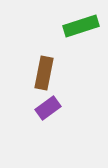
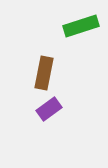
purple rectangle: moved 1 px right, 1 px down
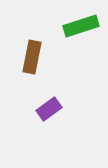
brown rectangle: moved 12 px left, 16 px up
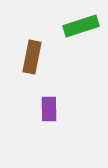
purple rectangle: rotated 55 degrees counterclockwise
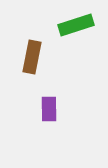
green rectangle: moved 5 px left, 1 px up
